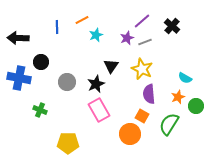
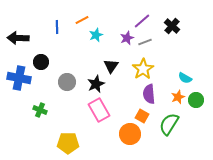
yellow star: moved 1 px right; rotated 15 degrees clockwise
green circle: moved 6 px up
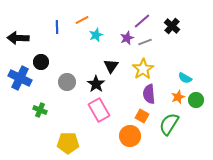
blue cross: moved 1 px right; rotated 15 degrees clockwise
black star: rotated 12 degrees counterclockwise
orange circle: moved 2 px down
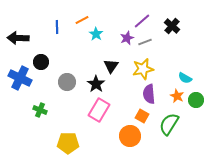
cyan star: moved 1 px up; rotated 16 degrees counterclockwise
yellow star: rotated 20 degrees clockwise
orange star: moved 1 px left, 1 px up; rotated 24 degrees counterclockwise
pink rectangle: rotated 60 degrees clockwise
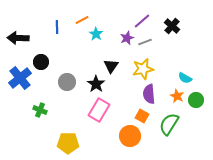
blue cross: rotated 25 degrees clockwise
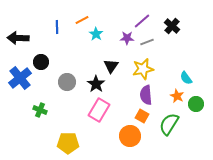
purple star: rotated 24 degrees clockwise
gray line: moved 2 px right
cyan semicircle: moved 1 px right; rotated 24 degrees clockwise
purple semicircle: moved 3 px left, 1 px down
green circle: moved 4 px down
